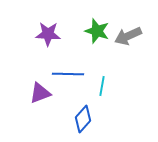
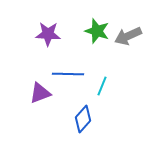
cyan line: rotated 12 degrees clockwise
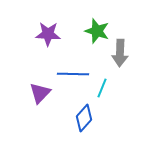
gray arrow: moved 8 px left, 17 px down; rotated 64 degrees counterclockwise
blue line: moved 5 px right
cyan line: moved 2 px down
purple triangle: rotated 25 degrees counterclockwise
blue diamond: moved 1 px right, 1 px up
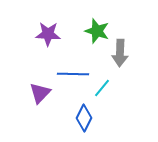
cyan line: rotated 18 degrees clockwise
blue diamond: rotated 16 degrees counterclockwise
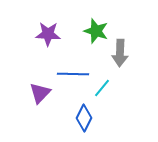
green star: moved 1 px left
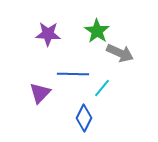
green star: moved 1 px right; rotated 15 degrees clockwise
gray arrow: rotated 68 degrees counterclockwise
